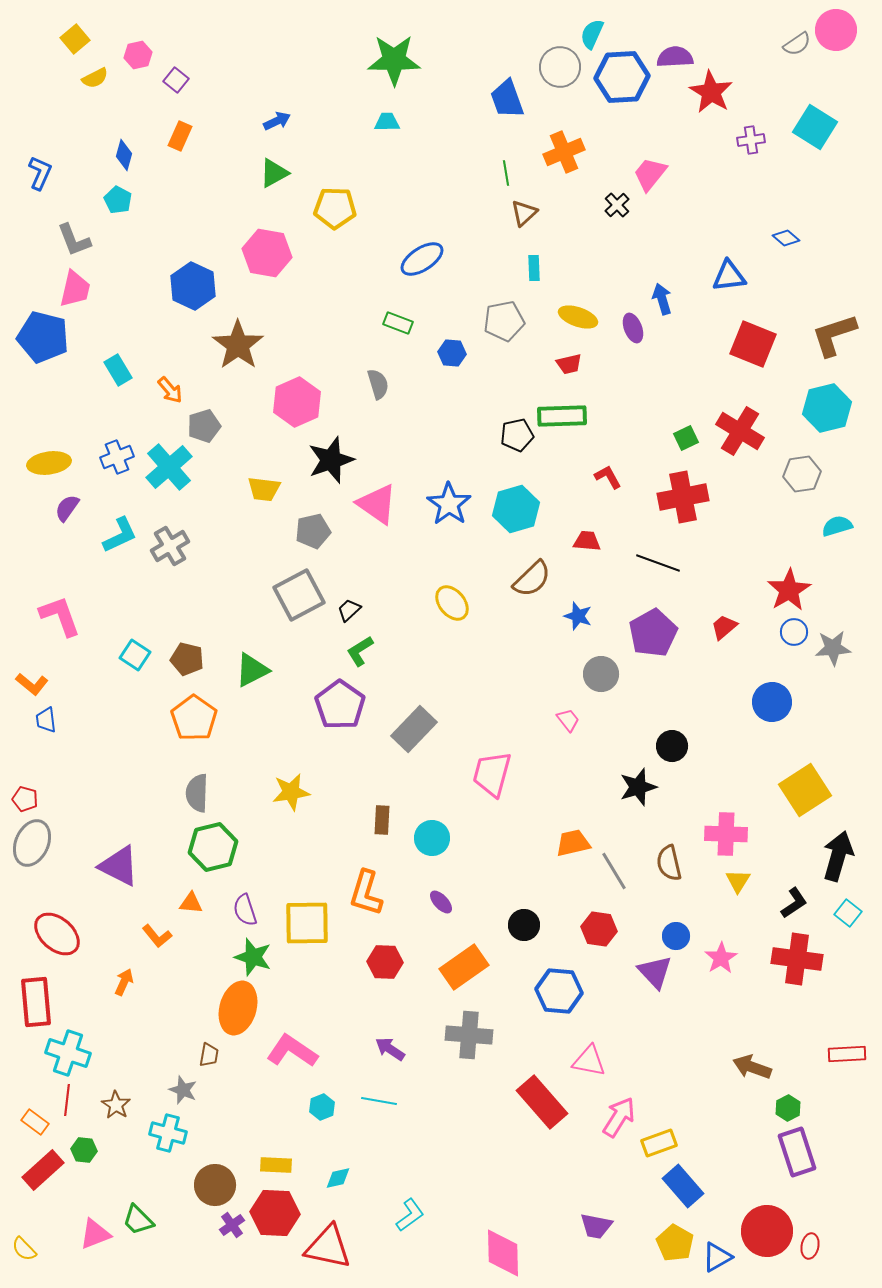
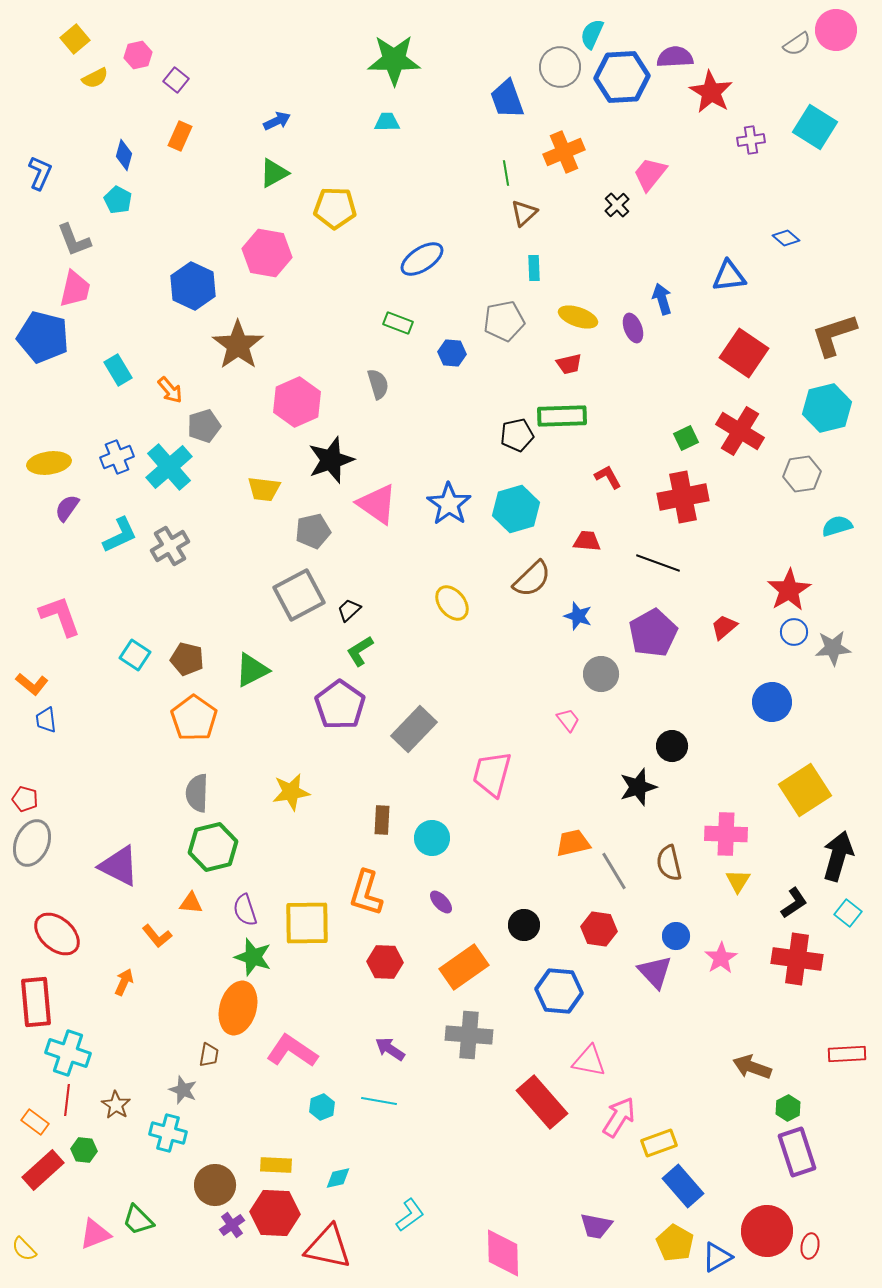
red square at (753, 344): moved 9 px left, 9 px down; rotated 12 degrees clockwise
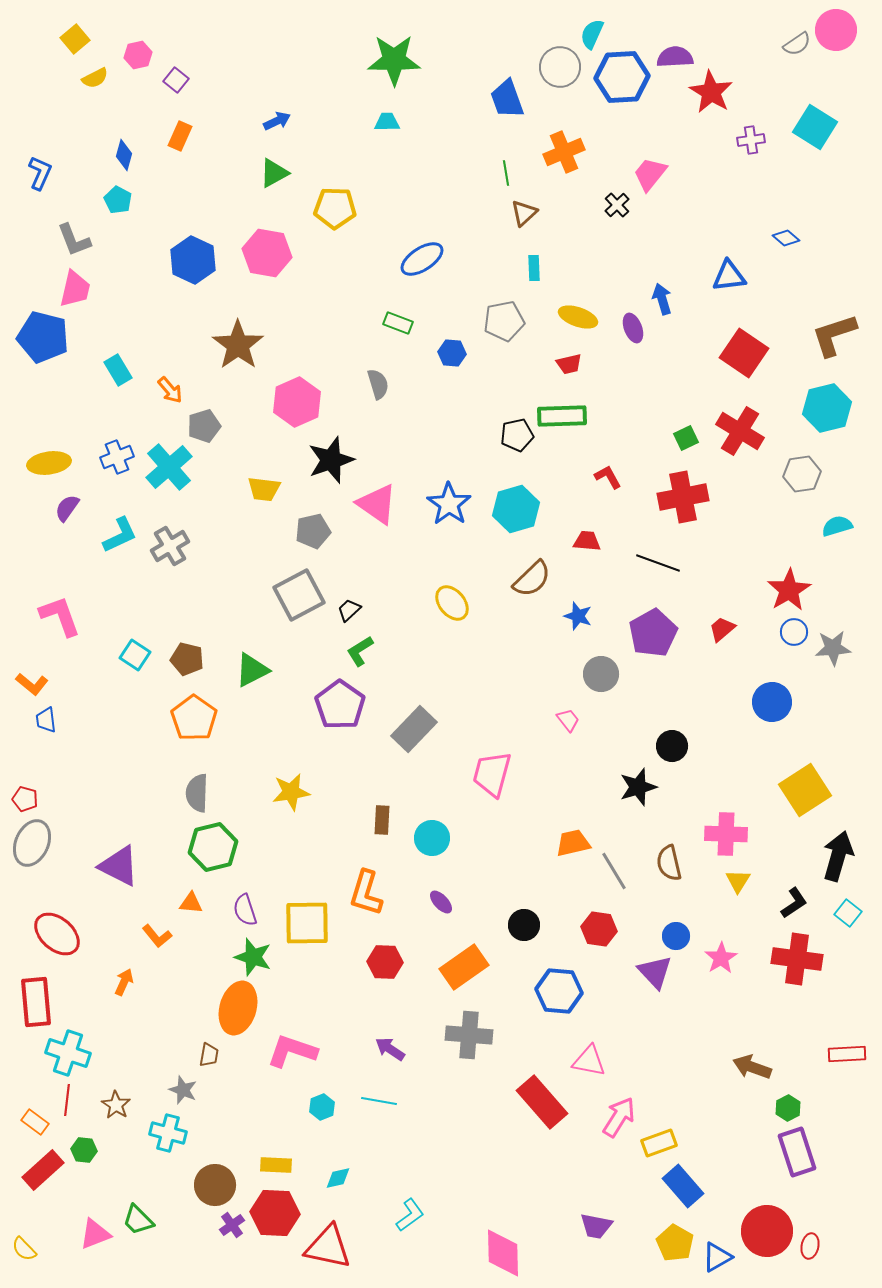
blue hexagon at (193, 286): moved 26 px up
red trapezoid at (724, 627): moved 2 px left, 2 px down
pink L-shape at (292, 1051): rotated 15 degrees counterclockwise
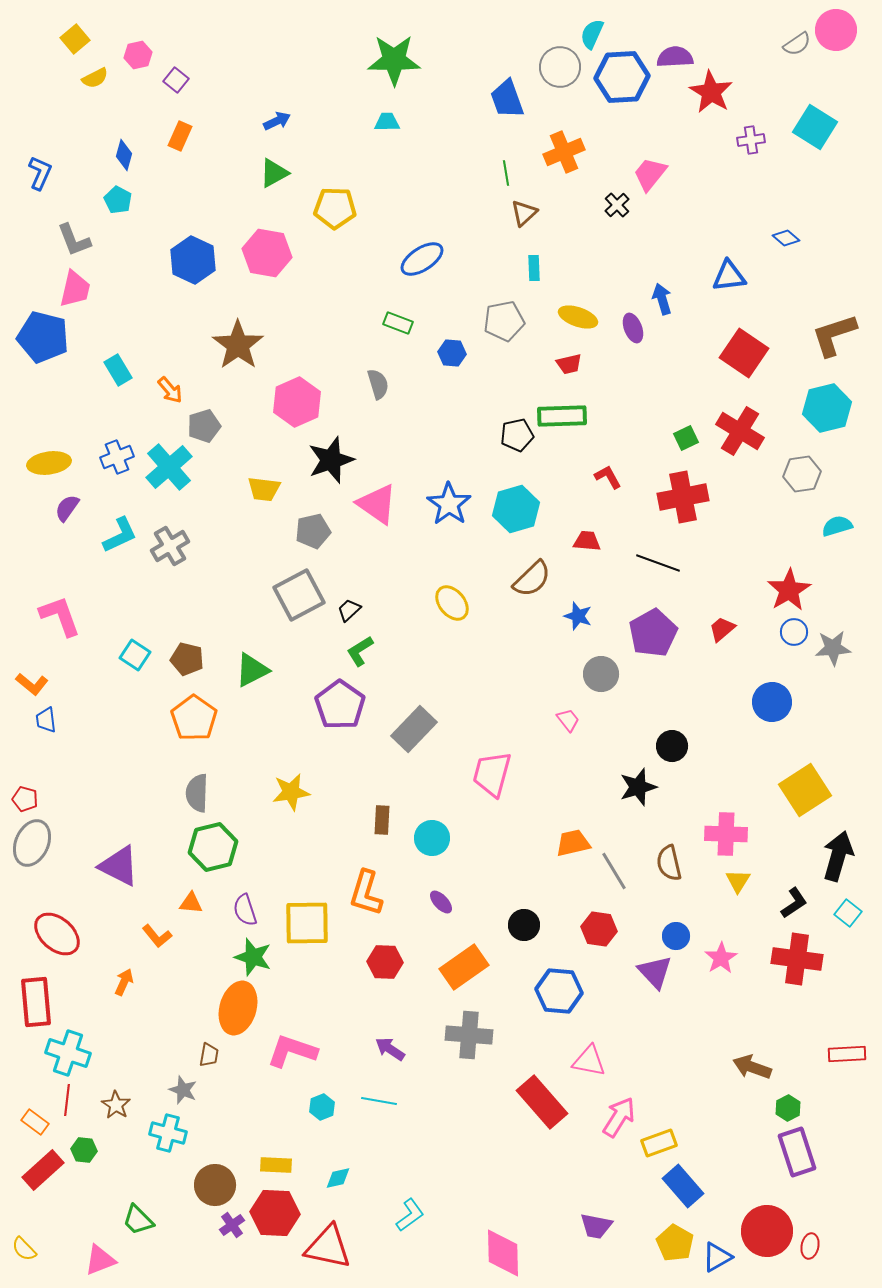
pink triangle at (95, 1234): moved 5 px right, 26 px down
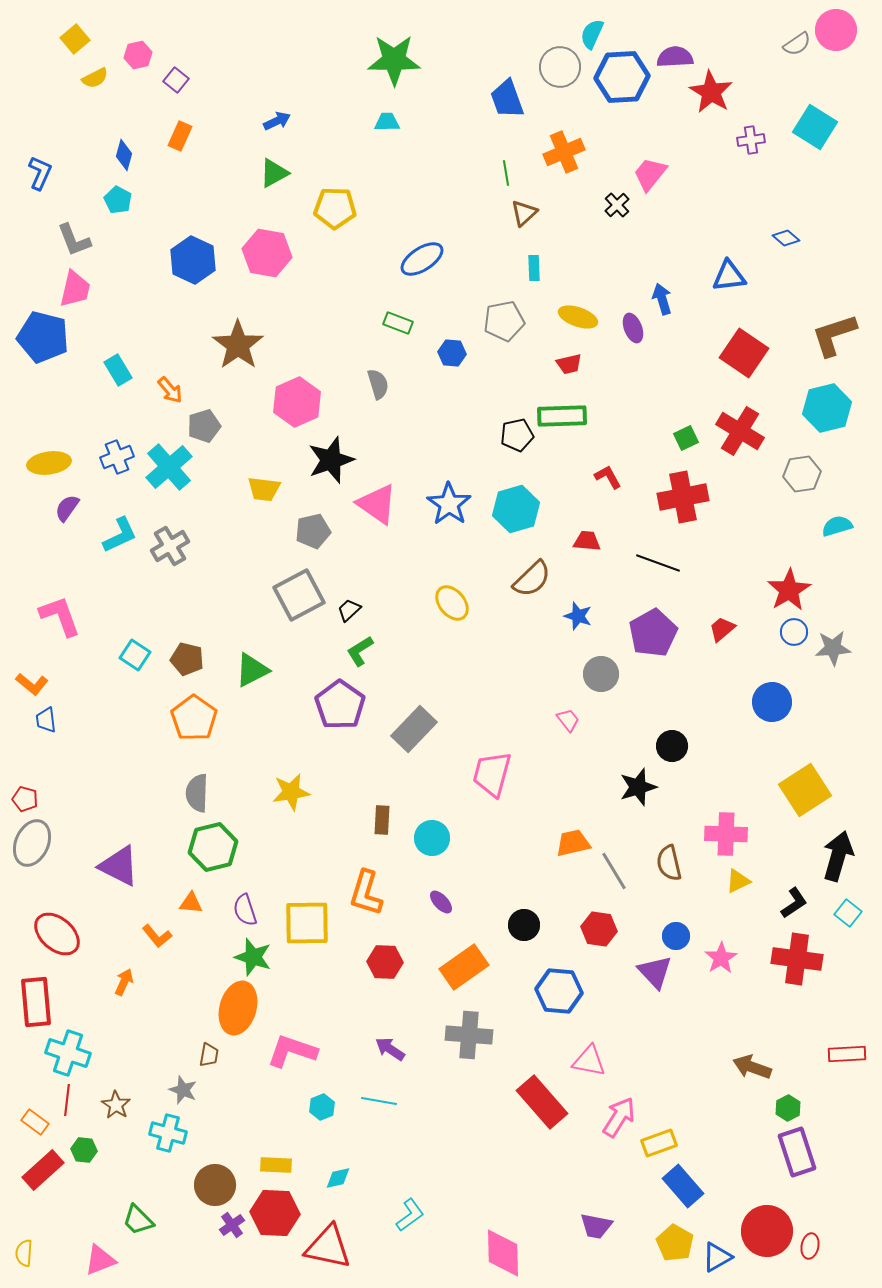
yellow triangle at (738, 881): rotated 32 degrees clockwise
yellow semicircle at (24, 1249): moved 4 px down; rotated 48 degrees clockwise
